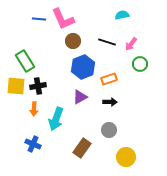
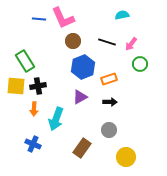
pink L-shape: moved 1 px up
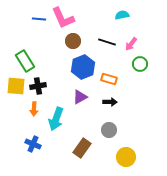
orange rectangle: rotated 35 degrees clockwise
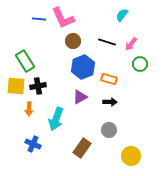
cyan semicircle: rotated 40 degrees counterclockwise
orange arrow: moved 5 px left
yellow circle: moved 5 px right, 1 px up
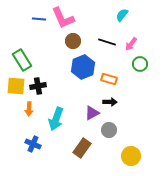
green rectangle: moved 3 px left, 1 px up
purple triangle: moved 12 px right, 16 px down
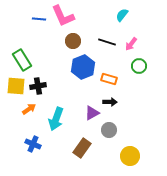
pink L-shape: moved 2 px up
green circle: moved 1 px left, 2 px down
orange arrow: rotated 128 degrees counterclockwise
yellow circle: moved 1 px left
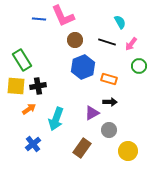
cyan semicircle: moved 2 px left, 7 px down; rotated 112 degrees clockwise
brown circle: moved 2 px right, 1 px up
blue cross: rotated 28 degrees clockwise
yellow circle: moved 2 px left, 5 px up
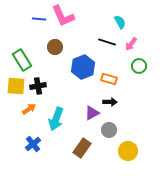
brown circle: moved 20 px left, 7 px down
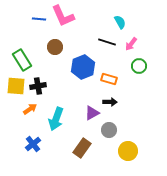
orange arrow: moved 1 px right
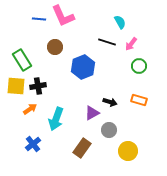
orange rectangle: moved 30 px right, 21 px down
black arrow: rotated 16 degrees clockwise
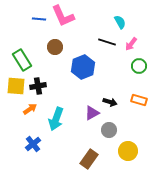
brown rectangle: moved 7 px right, 11 px down
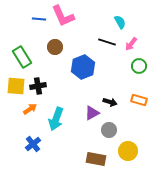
green rectangle: moved 3 px up
brown rectangle: moved 7 px right; rotated 66 degrees clockwise
